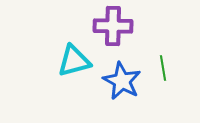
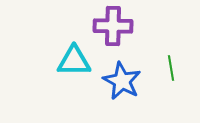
cyan triangle: rotated 15 degrees clockwise
green line: moved 8 px right
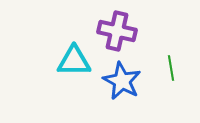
purple cross: moved 4 px right, 5 px down; rotated 12 degrees clockwise
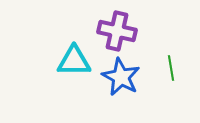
blue star: moved 1 px left, 4 px up
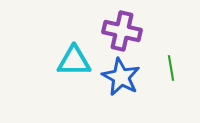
purple cross: moved 5 px right
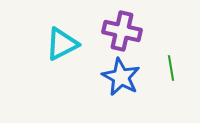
cyan triangle: moved 12 px left, 17 px up; rotated 27 degrees counterclockwise
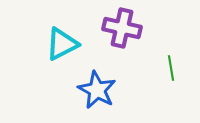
purple cross: moved 3 px up
blue star: moved 24 px left, 13 px down
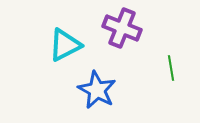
purple cross: rotated 9 degrees clockwise
cyan triangle: moved 3 px right, 1 px down
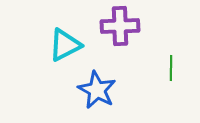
purple cross: moved 2 px left, 2 px up; rotated 24 degrees counterclockwise
green line: rotated 10 degrees clockwise
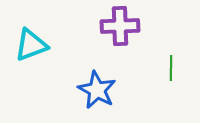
cyan triangle: moved 34 px left; rotated 6 degrees clockwise
